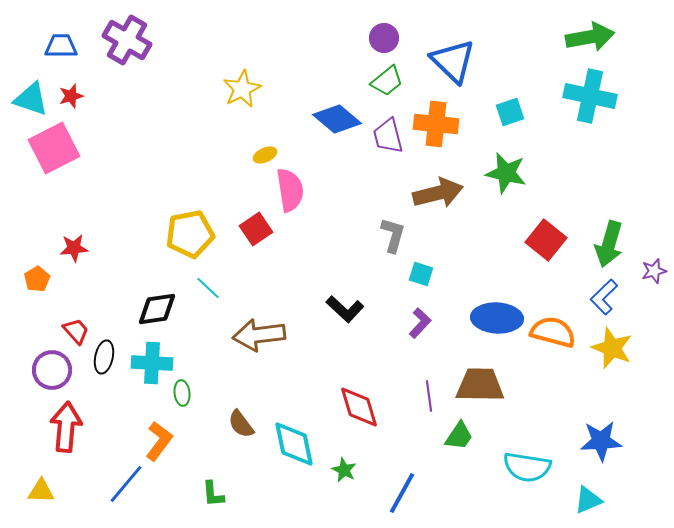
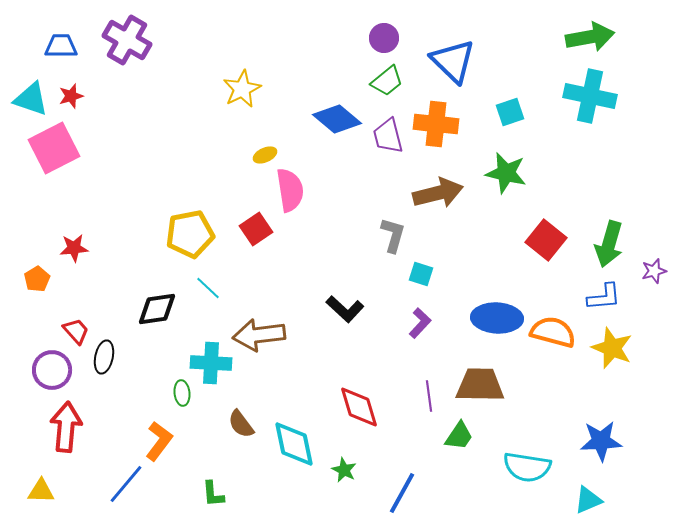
blue L-shape at (604, 297): rotated 141 degrees counterclockwise
cyan cross at (152, 363): moved 59 px right
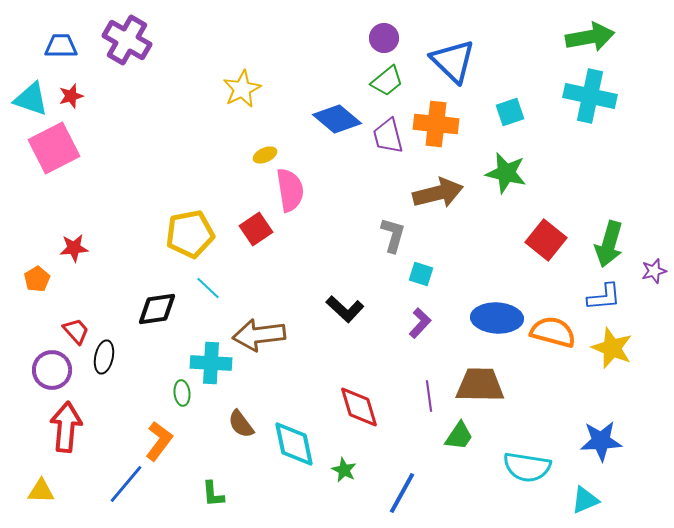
cyan triangle at (588, 500): moved 3 px left
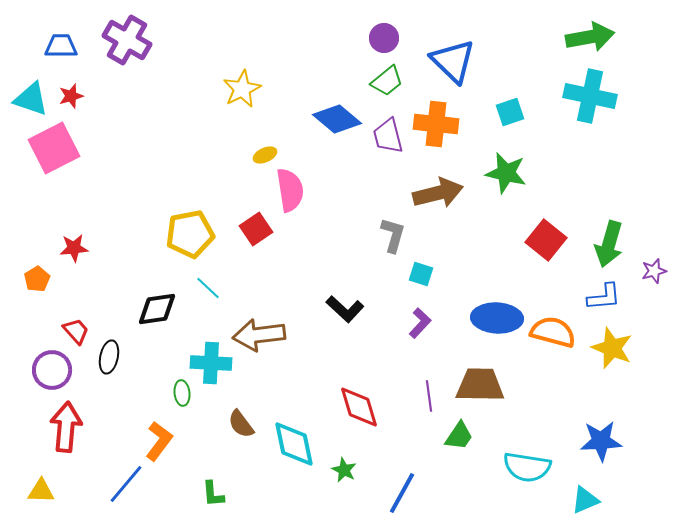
black ellipse at (104, 357): moved 5 px right
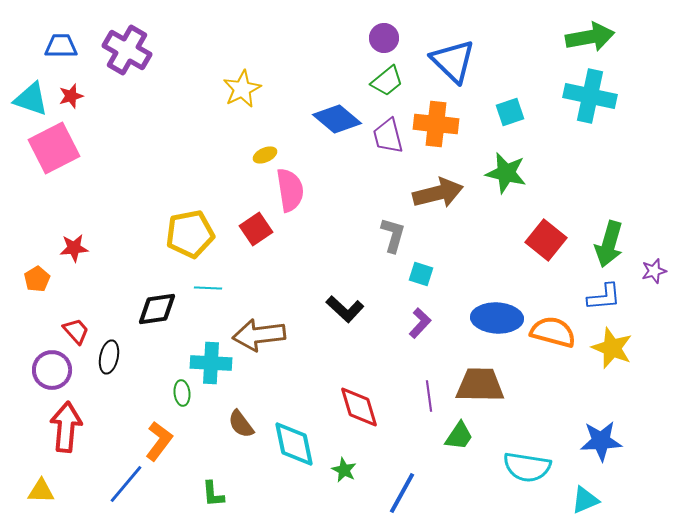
purple cross at (127, 40): moved 10 px down
cyan line at (208, 288): rotated 40 degrees counterclockwise
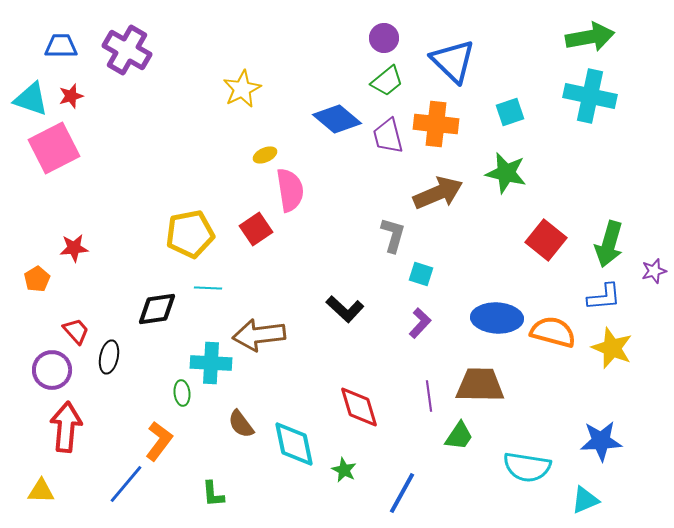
brown arrow at (438, 193): rotated 9 degrees counterclockwise
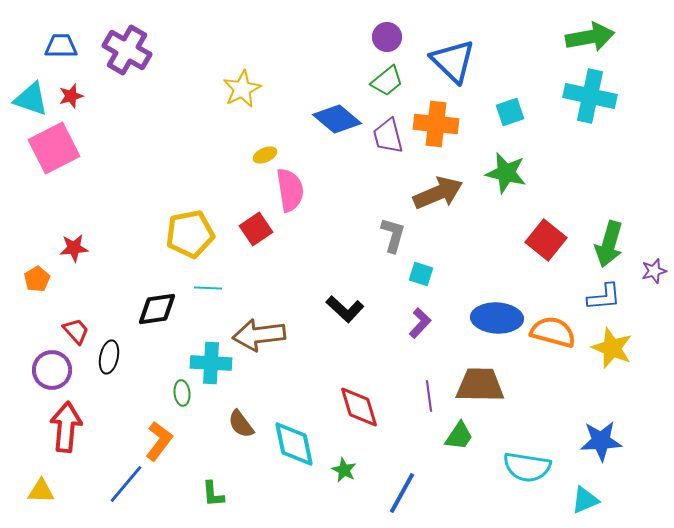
purple circle at (384, 38): moved 3 px right, 1 px up
